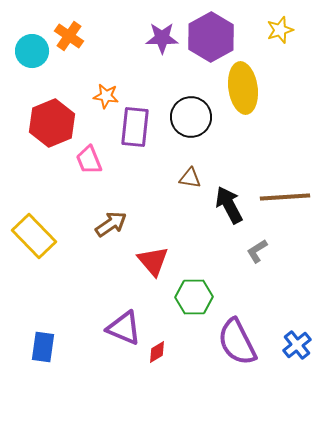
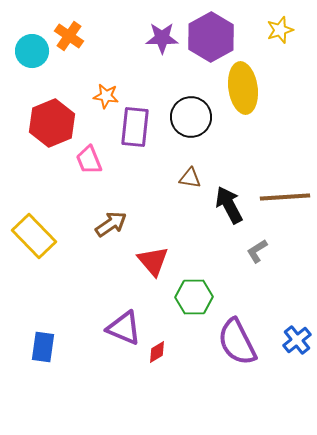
blue cross: moved 5 px up
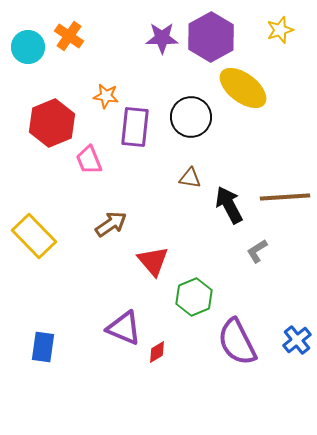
cyan circle: moved 4 px left, 4 px up
yellow ellipse: rotated 45 degrees counterclockwise
green hexagon: rotated 21 degrees counterclockwise
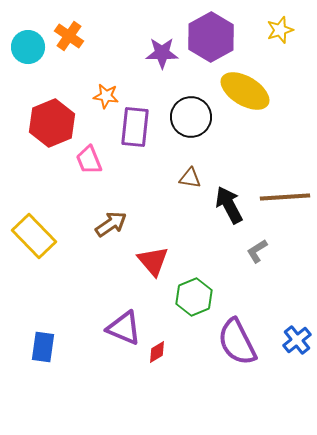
purple star: moved 15 px down
yellow ellipse: moved 2 px right, 3 px down; rotated 6 degrees counterclockwise
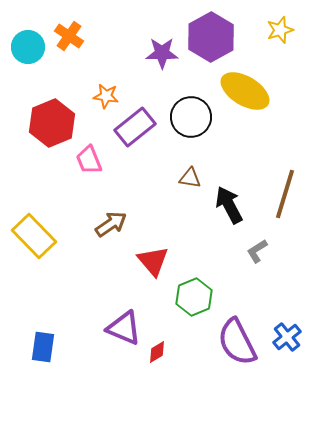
purple rectangle: rotated 45 degrees clockwise
brown line: moved 3 px up; rotated 69 degrees counterclockwise
blue cross: moved 10 px left, 3 px up
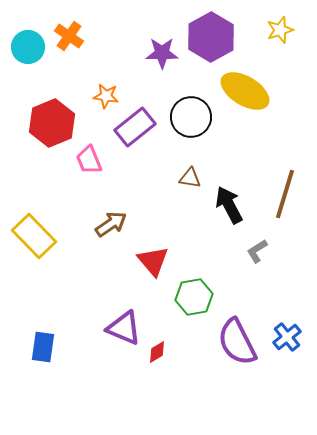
green hexagon: rotated 12 degrees clockwise
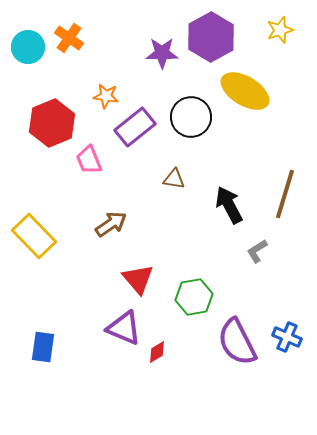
orange cross: moved 2 px down
brown triangle: moved 16 px left, 1 px down
red triangle: moved 15 px left, 18 px down
blue cross: rotated 28 degrees counterclockwise
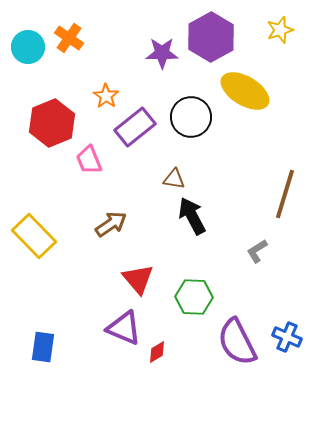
orange star: rotated 25 degrees clockwise
black arrow: moved 37 px left, 11 px down
green hexagon: rotated 12 degrees clockwise
